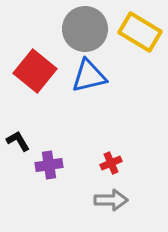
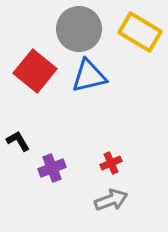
gray circle: moved 6 px left
purple cross: moved 3 px right, 3 px down; rotated 12 degrees counterclockwise
gray arrow: rotated 20 degrees counterclockwise
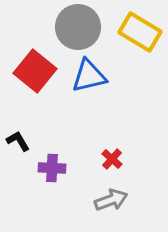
gray circle: moved 1 px left, 2 px up
red cross: moved 1 px right, 4 px up; rotated 25 degrees counterclockwise
purple cross: rotated 24 degrees clockwise
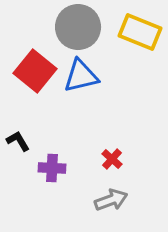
yellow rectangle: rotated 9 degrees counterclockwise
blue triangle: moved 8 px left
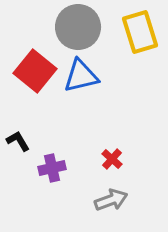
yellow rectangle: rotated 51 degrees clockwise
purple cross: rotated 16 degrees counterclockwise
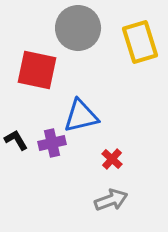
gray circle: moved 1 px down
yellow rectangle: moved 10 px down
red square: moved 2 px right, 1 px up; rotated 27 degrees counterclockwise
blue triangle: moved 40 px down
black L-shape: moved 2 px left, 1 px up
purple cross: moved 25 px up
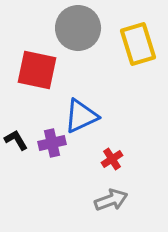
yellow rectangle: moved 2 px left, 2 px down
blue triangle: rotated 12 degrees counterclockwise
red cross: rotated 15 degrees clockwise
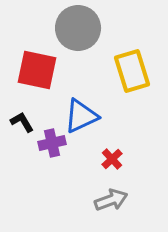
yellow rectangle: moved 6 px left, 27 px down
black L-shape: moved 6 px right, 18 px up
red cross: rotated 10 degrees counterclockwise
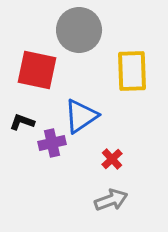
gray circle: moved 1 px right, 2 px down
yellow rectangle: rotated 15 degrees clockwise
blue triangle: rotated 9 degrees counterclockwise
black L-shape: rotated 40 degrees counterclockwise
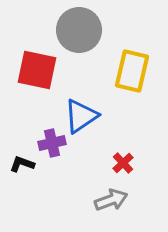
yellow rectangle: rotated 15 degrees clockwise
black L-shape: moved 42 px down
red cross: moved 11 px right, 4 px down
